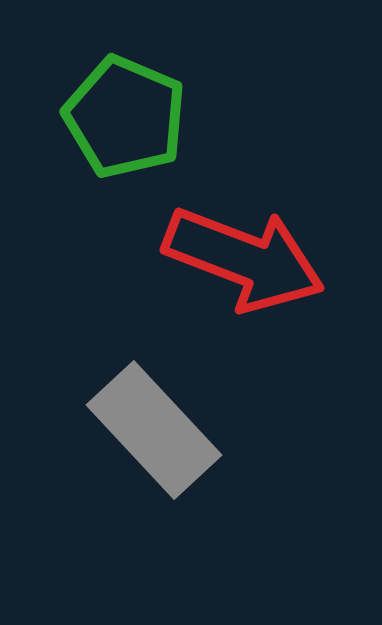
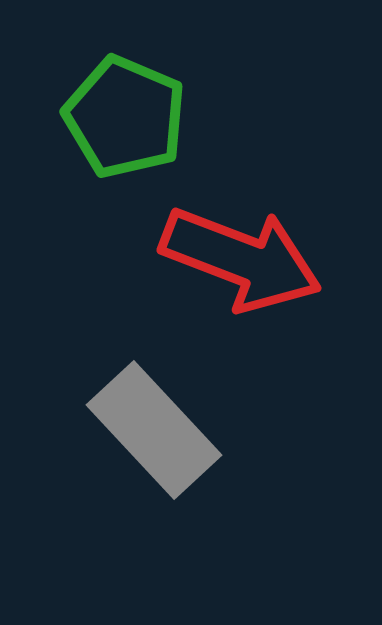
red arrow: moved 3 px left
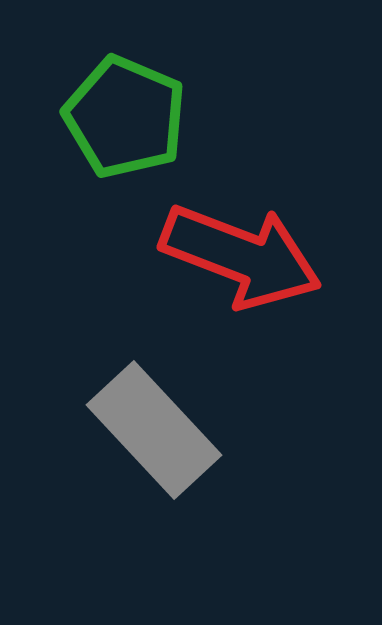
red arrow: moved 3 px up
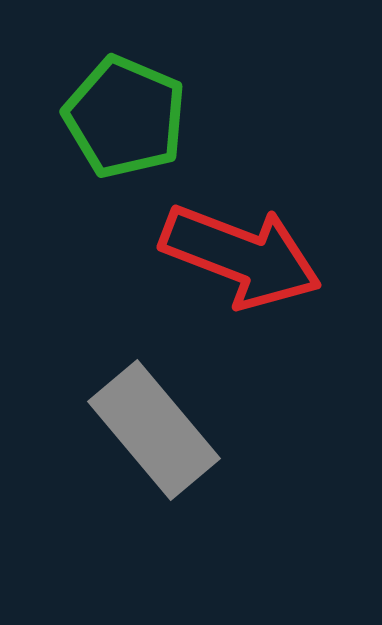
gray rectangle: rotated 3 degrees clockwise
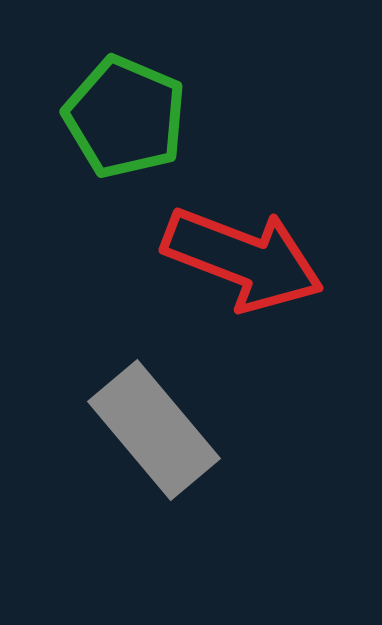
red arrow: moved 2 px right, 3 px down
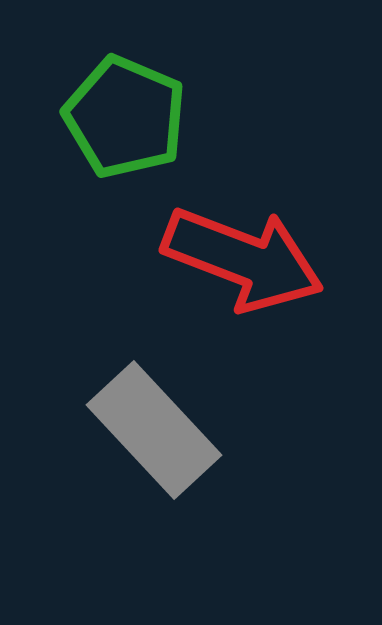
gray rectangle: rotated 3 degrees counterclockwise
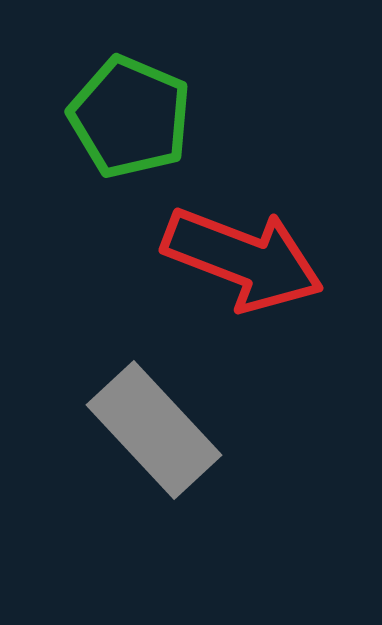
green pentagon: moved 5 px right
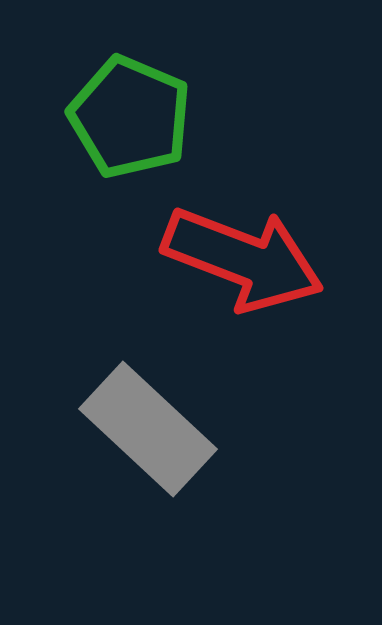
gray rectangle: moved 6 px left, 1 px up; rotated 4 degrees counterclockwise
